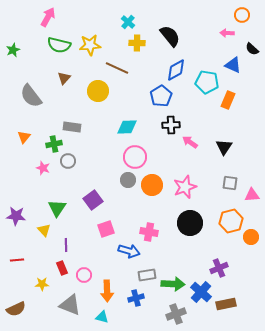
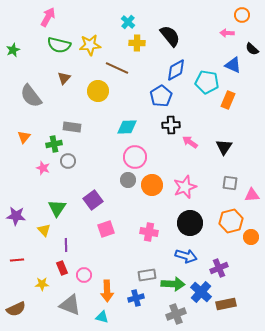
blue arrow at (129, 251): moved 57 px right, 5 px down
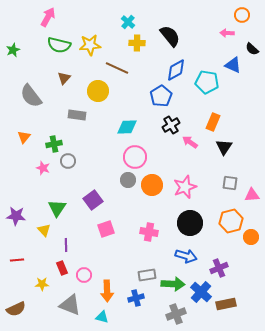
orange rectangle at (228, 100): moved 15 px left, 22 px down
black cross at (171, 125): rotated 30 degrees counterclockwise
gray rectangle at (72, 127): moved 5 px right, 12 px up
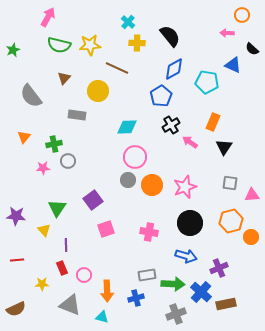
blue diamond at (176, 70): moved 2 px left, 1 px up
pink star at (43, 168): rotated 24 degrees counterclockwise
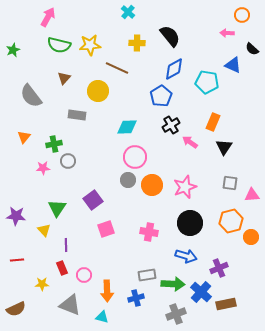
cyan cross at (128, 22): moved 10 px up
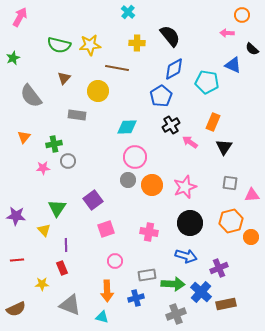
pink arrow at (48, 17): moved 28 px left
green star at (13, 50): moved 8 px down
brown line at (117, 68): rotated 15 degrees counterclockwise
pink circle at (84, 275): moved 31 px right, 14 px up
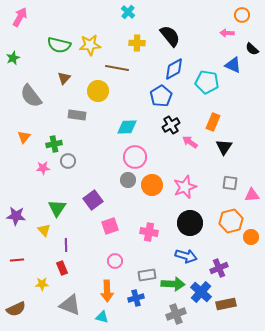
pink square at (106, 229): moved 4 px right, 3 px up
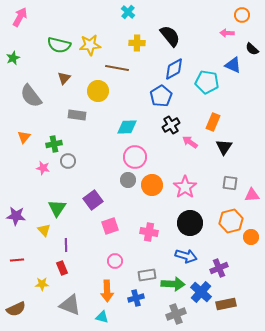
pink star at (43, 168): rotated 16 degrees clockwise
pink star at (185, 187): rotated 15 degrees counterclockwise
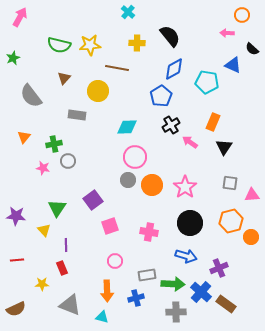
brown rectangle at (226, 304): rotated 48 degrees clockwise
gray cross at (176, 314): moved 2 px up; rotated 18 degrees clockwise
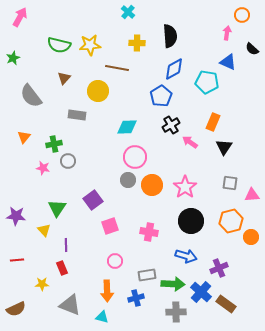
pink arrow at (227, 33): rotated 96 degrees clockwise
black semicircle at (170, 36): rotated 35 degrees clockwise
blue triangle at (233, 65): moved 5 px left, 3 px up
black circle at (190, 223): moved 1 px right, 2 px up
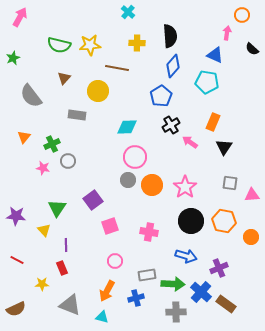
blue triangle at (228, 62): moved 13 px left, 7 px up
blue diamond at (174, 69): moved 1 px left, 3 px up; rotated 20 degrees counterclockwise
green cross at (54, 144): moved 2 px left; rotated 14 degrees counterclockwise
orange hexagon at (231, 221): moved 7 px left; rotated 25 degrees clockwise
red line at (17, 260): rotated 32 degrees clockwise
orange arrow at (107, 291): rotated 30 degrees clockwise
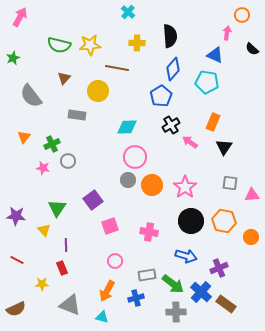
blue diamond at (173, 66): moved 3 px down
green arrow at (173, 284): rotated 35 degrees clockwise
